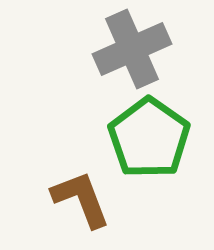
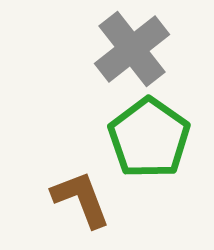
gray cross: rotated 14 degrees counterclockwise
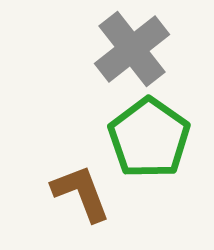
brown L-shape: moved 6 px up
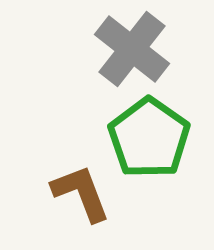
gray cross: rotated 14 degrees counterclockwise
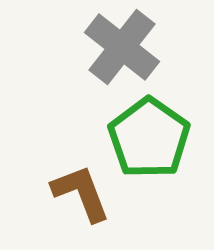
gray cross: moved 10 px left, 2 px up
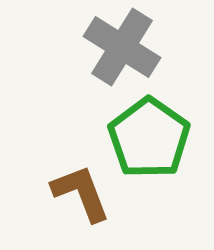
gray cross: rotated 6 degrees counterclockwise
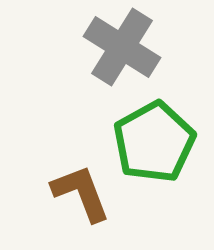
green pentagon: moved 5 px right, 4 px down; rotated 8 degrees clockwise
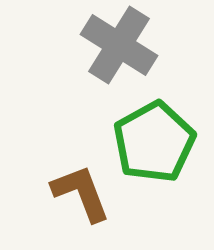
gray cross: moved 3 px left, 2 px up
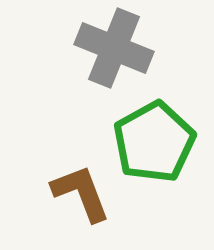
gray cross: moved 5 px left, 3 px down; rotated 10 degrees counterclockwise
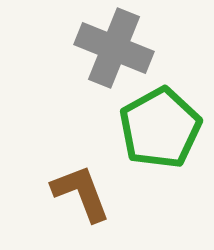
green pentagon: moved 6 px right, 14 px up
